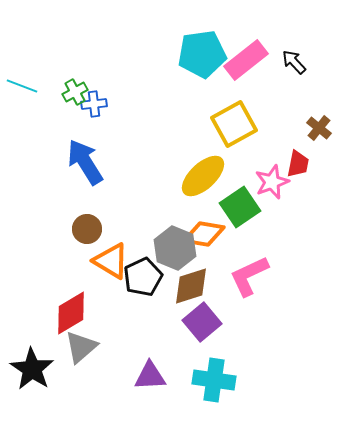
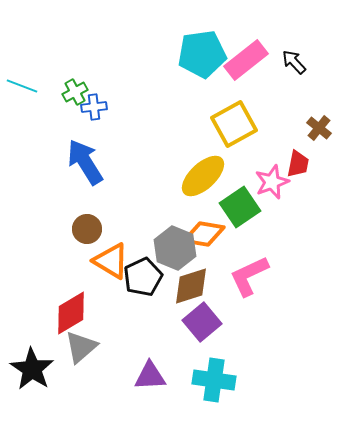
blue cross: moved 3 px down
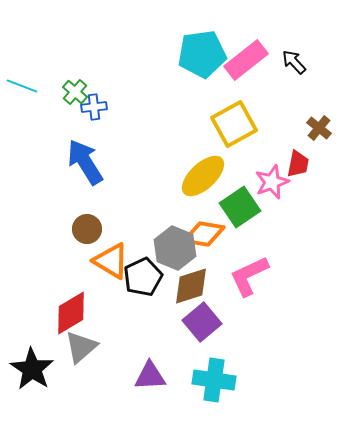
green cross: rotated 20 degrees counterclockwise
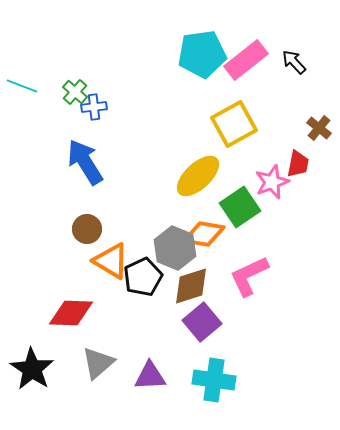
yellow ellipse: moved 5 px left
red diamond: rotated 33 degrees clockwise
gray triangle: moved 17 px right, 16 px down
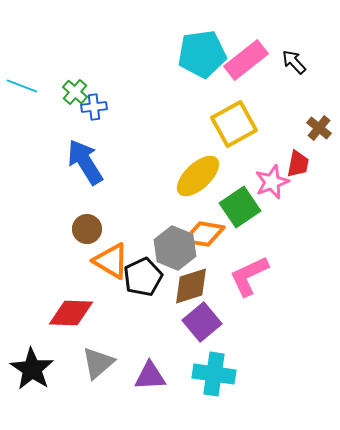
cyan cross: moved 6 px up
